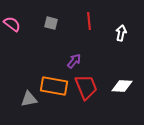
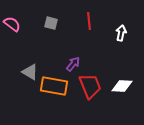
purple arrow: moved 1 px left, 3 px down
red trapezoid: moved 4 px right, 1 px up
gray triangle: moved 1 px right, 27 px up; rotated 42 degrees clockwise
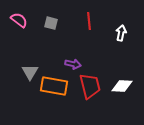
pink semicircle: moved 7 px right, 4 px up
purple arrow: rotated 63 degrees clockwise
gray triangle: rotated 30 degrees clockwise
red trapezoid: rotated 8 degrees clockwise
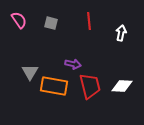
pink semicircle: rotated 18 degrees clockwise
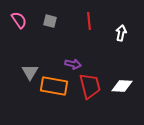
gray square: moved 1 px left, 2 px up
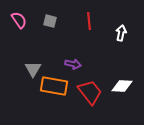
gray triangle: moved 3 px right, 3 px up
red trapezoid: moved 6 px down; rotated 24 degrees counterclockwise
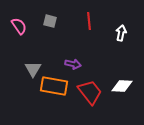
pink semicircle: moved 6 px down
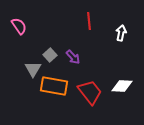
gray square: moved 34 px down; rotated 32 degrees clockwise
purple arrow: moved 7 px up; rotated 35 degrees clockwise
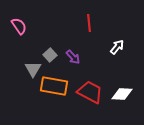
red line: moved 2 px down
white arrow: moved 4 px left, 14 px down; rotated 28 degrees clockwise
white diamond: moved 8 px down
red trapezoid: rotated 24 degrees counterclockwise
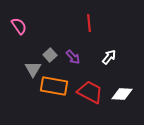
white arrow: moved 8 px left, 10 px down
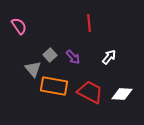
gray triangle: rotated 12 degrees counterclockwise
